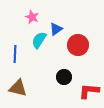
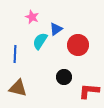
cyan semicircle: moved 1 px right, 1 px down
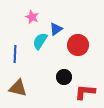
red L-shape: moved 4 px left, 1 px down
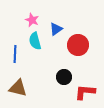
pink star: moved 3 px down
cyan semicircle: moved 5 px left; rotated 48 degrees counterclockwise
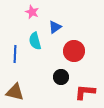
pink star: moved 8 px up
blue triangle: moved 1 px left, 2 px up
red circle: moved 4 px left, 6 px down
black circle: moved 3 px left
brown triangle: moved 3 px left, 4 px down
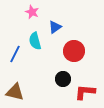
blue line: rotated 24 degrees clockwise
black circle: moved 2 px right, 2 px down
